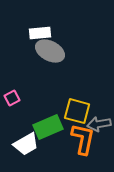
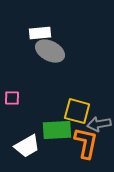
pink square: rotated 28 degrees clockwise
green rectangle: moved 9 px right, 3 px down; rotated 20 degrees clockwise
orange L-shape: moved 3 px right, 4 px down
white trapezoid: moved 1 px right, 2 px down
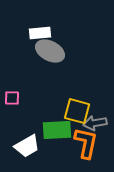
gray arrow: moved 4 px left, 1 px up
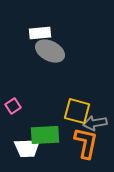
pink square: moved 1 px right, 8 px down; rotated 35 degrees counterclockwise
green rectangle: moved 12 px left, 5 px down
white trapezoid: moved 2 px down; rotated 28 degrees clockwise
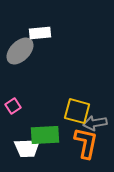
gray ellipse: moved 30 px left; rotated 72 degrees counterclockwise
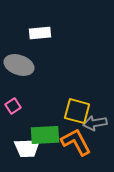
gray ellipse: moved 1 px left, 14 px down; rotated 64 degrees clockwise
orange L-shape: moved 10 px left, 1 px up; rotated 40 degrees counterclockwise
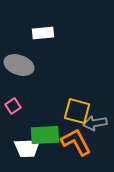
white rectangle: moved 3 px right
